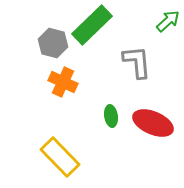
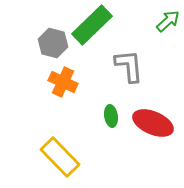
gray L-shape: moved 8 px left, 4 px down
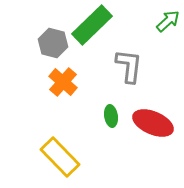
gray L-shape: rotated 12 degrees clockwise
orange cross: rotated 16 degrees clockwise
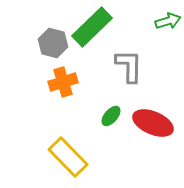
green arrow: rotated 25 degrees clockwise
green rectangle: moved 2 px down
gray L-shape: rotated 6 degrees counterclockwise
orange cross: rotated 32 degrees clockwise
green ellipse: rotated 50 degrees clockwise
yellow rectangle: moved 8 px right
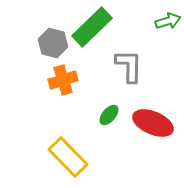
orange cross: moved 2 px up
green ellipse: moved 2 px left, 1 px up
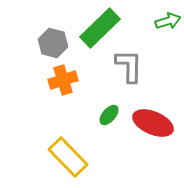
green rectangle: moved 8 px right, 1 px down
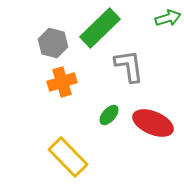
green arrow: moved 3 px up
gray L-shape: rotated 9 degrees counterclockwise
orange cross: moved 1 px left, 2 px down
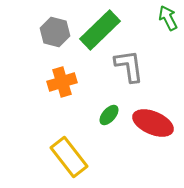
green arrow: rotated 100 degrees counterclockwise
green rectangle: moved 2 px down
gray hexagon: moved 2 px right, 11 px up
yellow rectangle: moved 1 px right; rotated 6 degrees clockwise
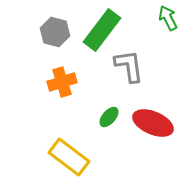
green rectangle: moved 2 px right; rotated 9 degrees counterclockwise
green ellipse: moved 2 px down
yellow rectangle: rotated 15 degrees counterclockwise
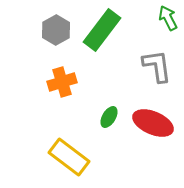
gray hexagon: moved 1 px right, 2 px up; rotated 16 degrees clockwise
gray L-shape: moved 28 px right
green ellipse: rotated 10 degrees counterclockwise
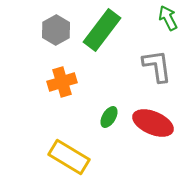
yellow rectangle: rotated 6 degrees counterclockwise
